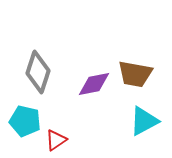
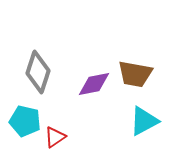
red triangle: moved 1 px left, 3 px up
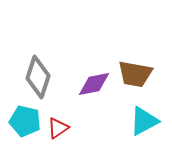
gray diamond: moved 5 px down
red triangle: moved 3 px right, 9 px up
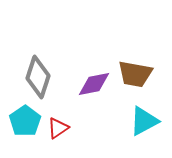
cyan pentagon: rotated 24 degrees clockwise
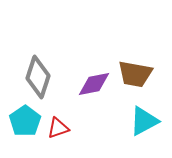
red triangle: rotated 15 degrees clockwise
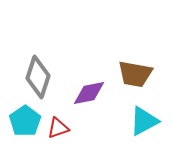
purple diamond: moved 5 px left, 9 px down
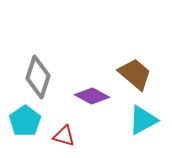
brown trapezoid: rotated 150 degrees counterclockwise
purple diamond: moved 3 px right, 3 px down; rotated 40 degrees clockwise
cyan triangle: moved 1 px left, 1 px up
red triangle: moved 6 px right, 8 px down; rotated 35 degrees clockwise
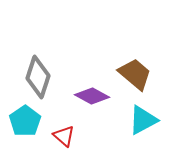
red triangle: rotated 25 degrees clockwise
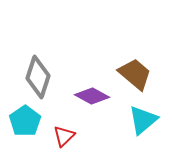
cyan triangle: rotated 12 degrees counterclockwise
red triangle: rotated 35 degrees clockwise
